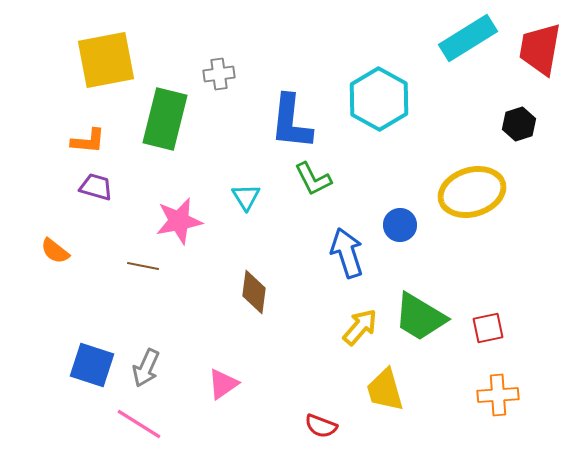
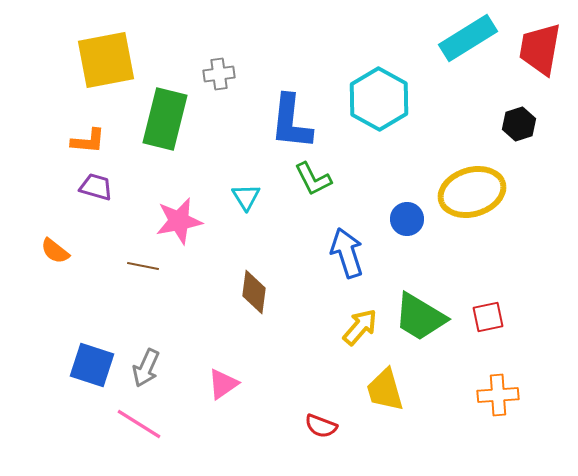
blue circle: moved 7 px right, 6 px up
red square: moved 11 px up
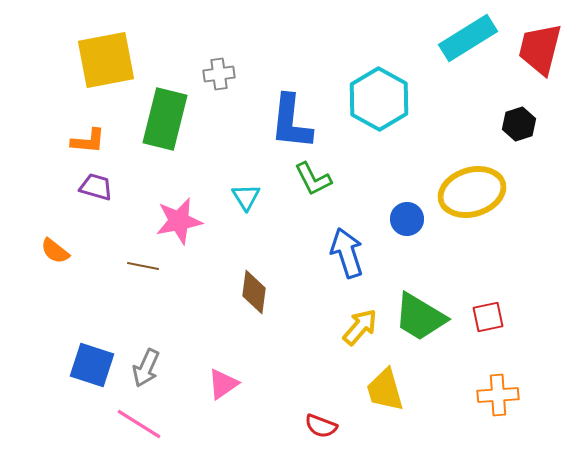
red trapezoid: rotated 4 degrees clockwise
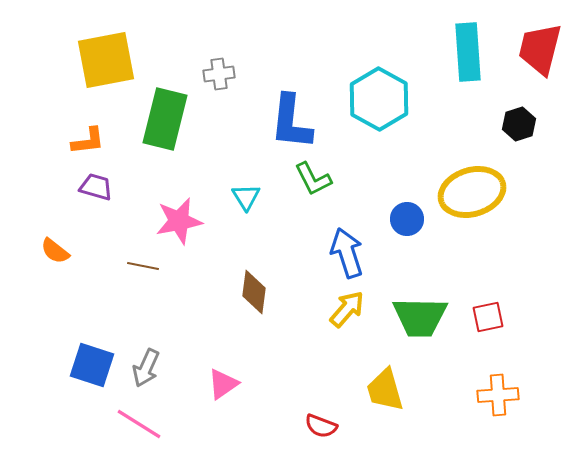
cyan rectangle: moved 14 px down; rotated 62 degrees counterclockwise
orange L-shape: rotated 12 degrees counterclockwise
green trapezoid: rotated 30 degrees counterclockwise
yellow arrow: moved 13 px left, 18 px up
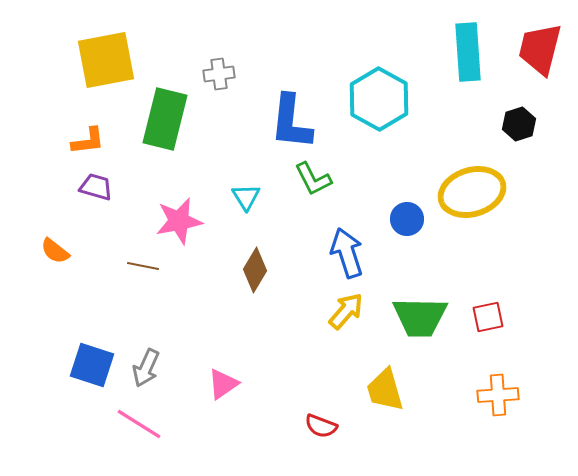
brown diamond: moved 1 px right, 22 px up; rotated 24 degrees clockwise
yellow arrow: moved 1 px left, 2 px down
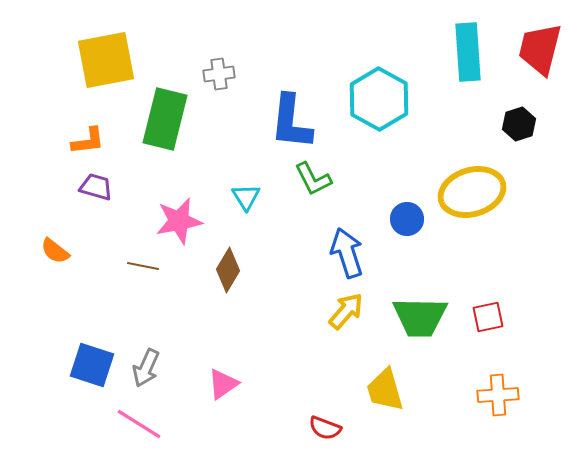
brown diamond: moved 27 px left
red semicircle: moved 4 px right, 2 px down
